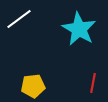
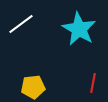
white line: moved 2 px right, 5 px down
yellow pentagon: moved 1 px down
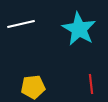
white line: rotated 24 degrees clockwise
red line: moved 2 px left, 1 px down; rotated 18 degrees counterclockwise
